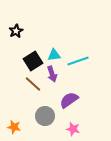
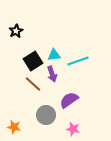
gray circle: moved 1 px right, 1 px up
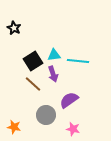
black star: moved 2 px left, 3 px up; rotated 16 degrees counterclockwise
cyan line: rotated 25 degrees clockwise
purple arrow: moved 1 px right
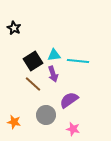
orange star: moved 5 px up
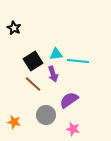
cyan triangle: moved 2 px right, 1 px up
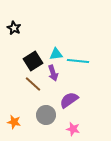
purple arrow: moved 1 px up
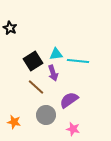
black star: moved 4 px left
brown line: moved 3 px right, 3 px down
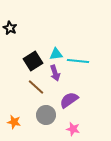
purple arrow: moved 2 px right
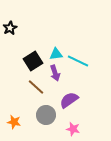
black star: rotated 16 degrees clockwise
cyan line: rotated 20 degrees clockwise
